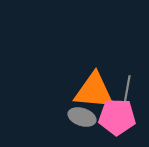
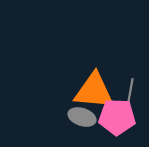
gray line: moved 3 px right, 3 px down
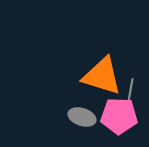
orange triangle: moved 8 px right, 15 px up; rotated 12 degrees clockwise
pink pentagon: moved 2 px right, 1 px up
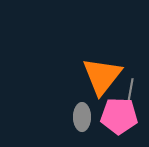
orange triangle: rotated 51 degrees clockwise
gray ellipse: rotated 72 degrees clockwise
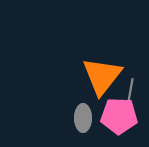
gray ellipse: moved 1 px right, 1 px down
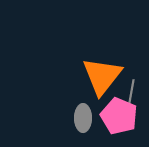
gray line: moved 1 px right, 1 px down
pink pentagon: rotated 21 degrees clockwise
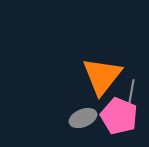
gray ellipse: rotated 68 degrees clockwise
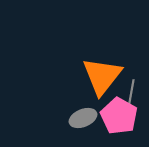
pink pentagon: rotated 6 degrees clockwise
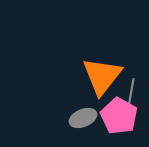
gray line: moved 1 px up
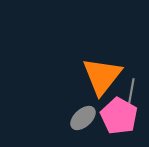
gray ellipse: rotated 20 degrees counterclockwise
